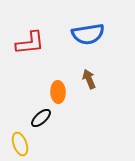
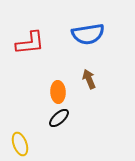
black ellipse: moved 18 px right
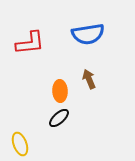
orange ellipse: moved 2 px right, 1 px up
